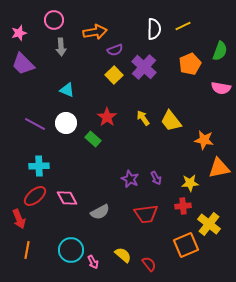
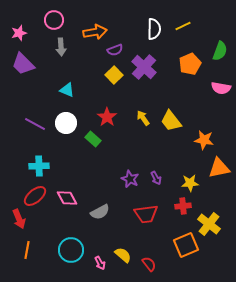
pink arrow: moved 7 px right, 1 px down
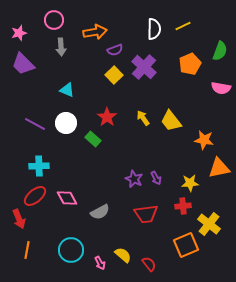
purple star: moved 4 px right
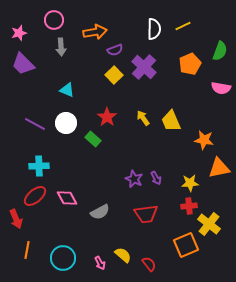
yellow trapezoid: rotated 15 degrees clockwise
red cross: moved 6 px right
red arrow: moved 3 px left
cyan circle: moved 8 px left, 8 px down
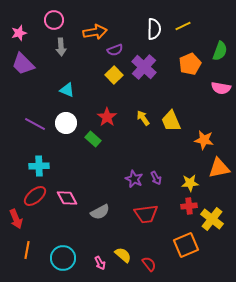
yellow cross: moved 3 px right, 5 px up
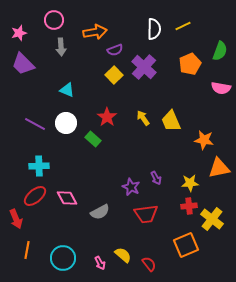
purple star: moved 3 px left, 8 px down
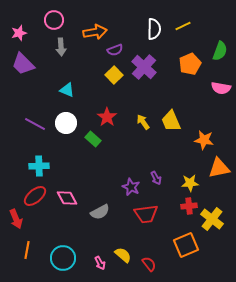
yellow arrow: moved 4 px down
